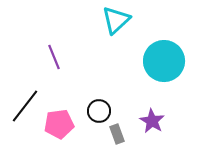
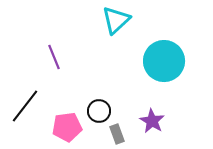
pink pentagon: moved 8 px right, 3 px down
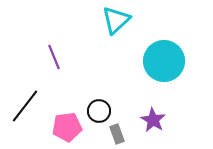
purple star: moved 1 px right, 1 px up
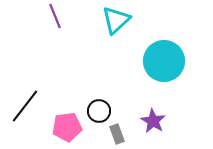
purple line: moved 1 px right, 41 px up
purple star: moved 1 px down
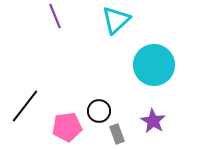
cyan circle: moved 10 px left, 4 px down
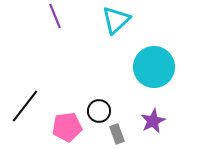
cyan circle: moved 2 px down
purple star: rotated 15 degrees clockwise
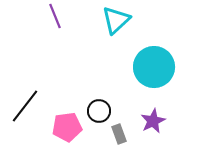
gray rectangle: moved 2 px right
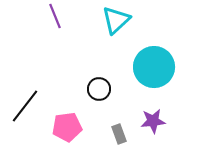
black circle: moved 22 px up
purple star: rotated 20 degrees clockwise
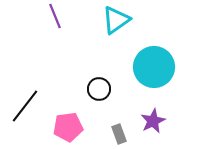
cyan triangle: rotated 8 degrees clockwise
purple star: rotated 20 degrees counterclockwise
pink pentagon: moved 1 px right
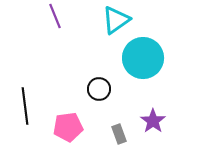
cyan circle: moved 11 px left, 9 px up
black line: rotated 45 degrees counterclockwise
purple star: rotated 10 degrees counterclockwise
